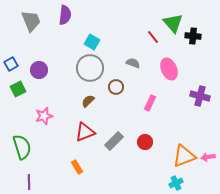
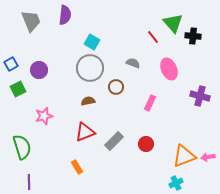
brown semicircle: rotated 32 degrees clockwise
red circle: moved 1 px right, 2 px down
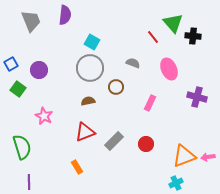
green square: rotated 28 degrees counterclockwise
purple cross: moved 3 px left, 1 px down
pink star: rotated 30 degrees counterclockwise
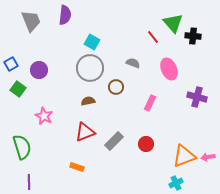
orange rectangle: rotated 40 degrees counterclockwise
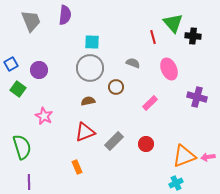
red line: rotated 24 degrees clockwise
cyan square: rotated 28 degrees counterclockwise
pink rectangle: rotated 21 degrees clockwise
orange rectangle: rotated 48 degrees clockwise
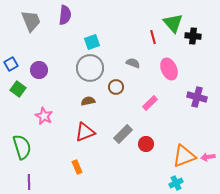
cyan square: rotated 21 degrees counterclockwise
gray rectangle: moved 9 px right, 7 px up
